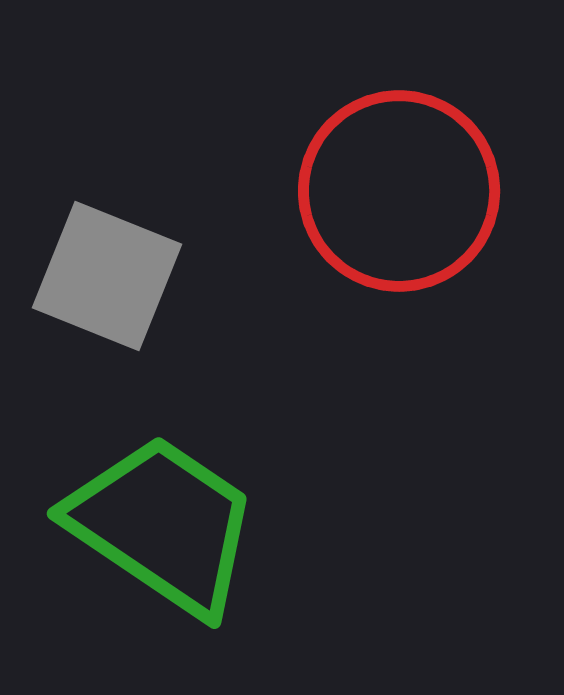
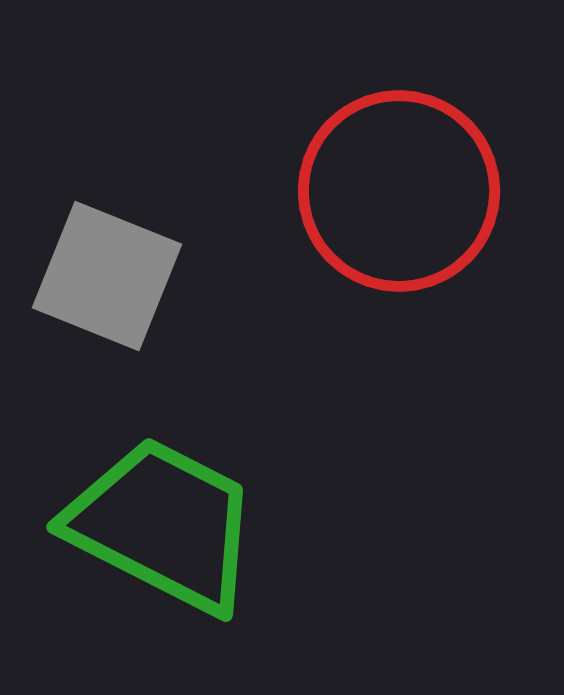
green trapezoid: rotated 7 degrees counterclockwise
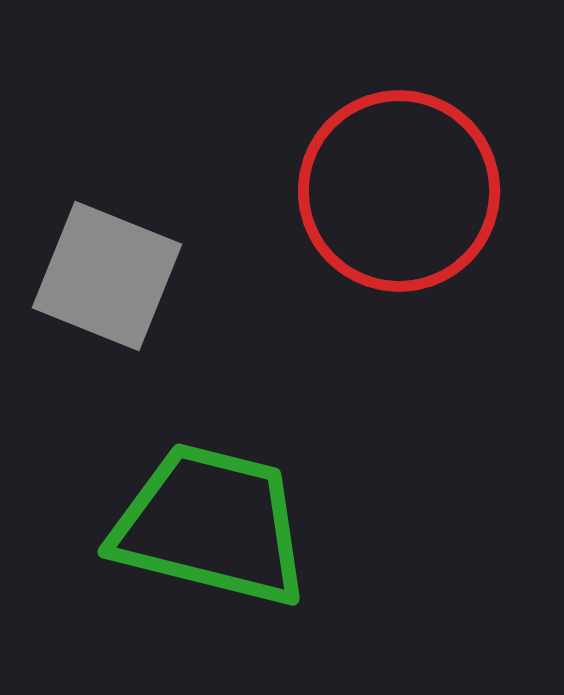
green trapezoid: moved 48 px right; rotated 13 degrees counterclockwise
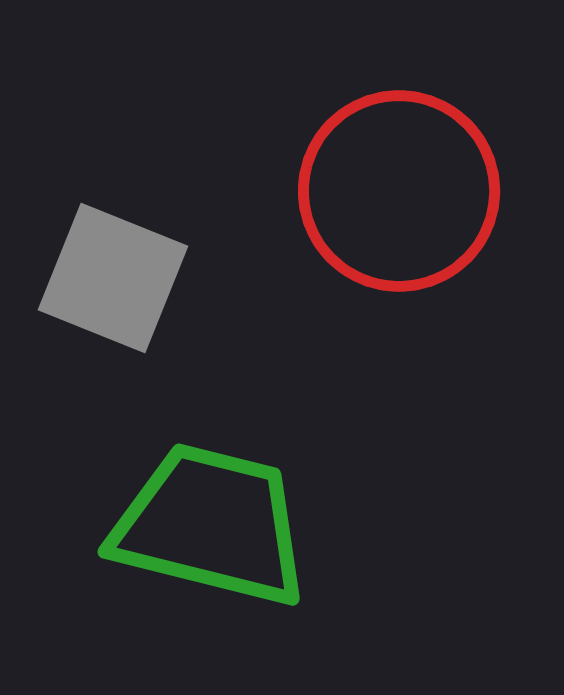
gray square: moved 6 px right, 2 px down
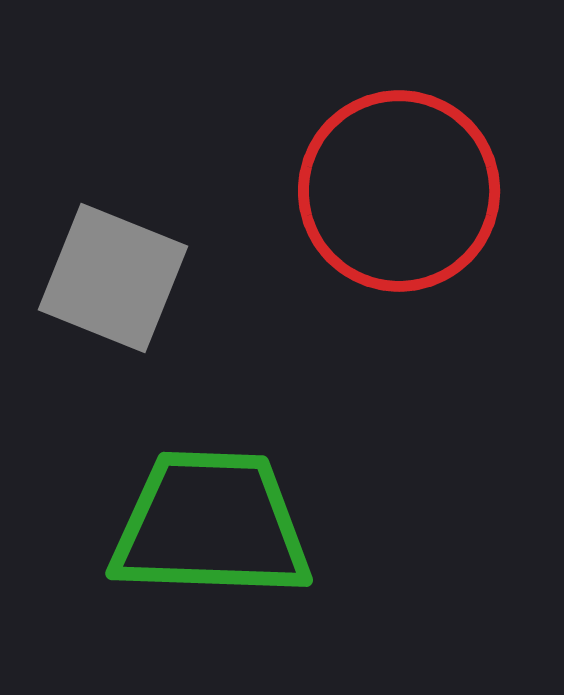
green trapezoid: rotated 12 degrees counterclockwise
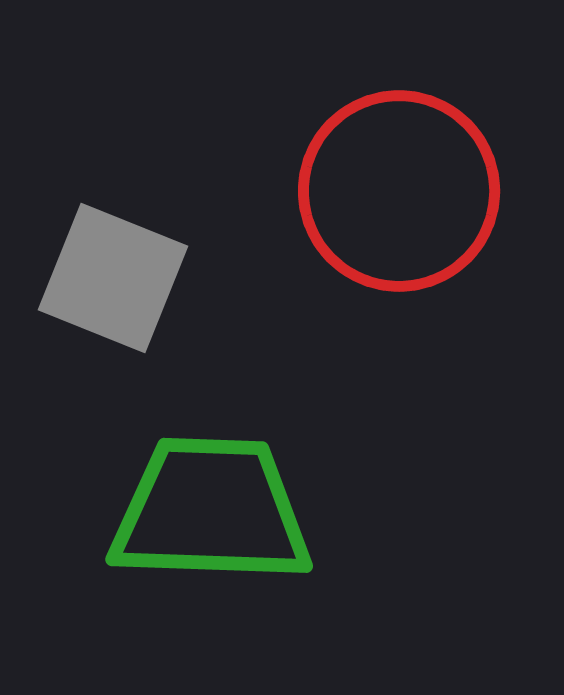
green trapezoid: moved 14 px up
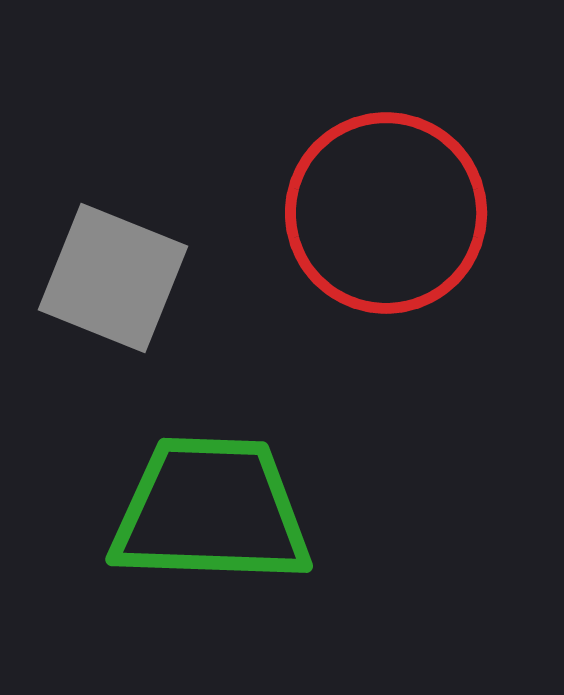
red circle: moved 13 px left, 22 px down
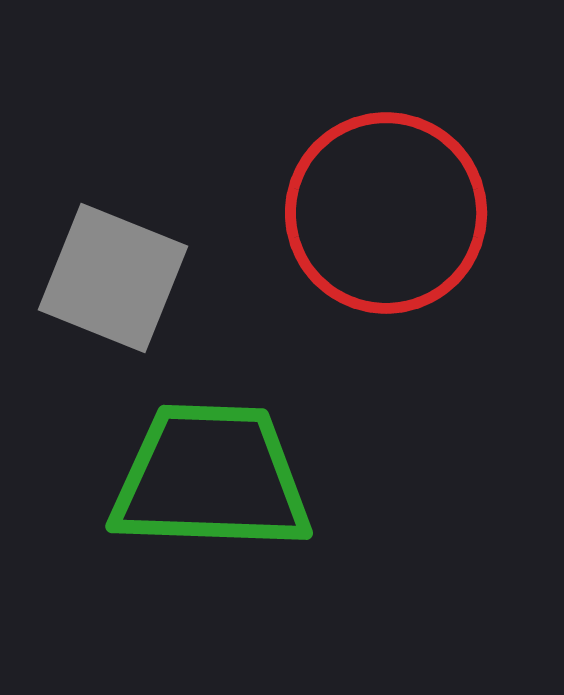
green trapezoid: moved 33 px up
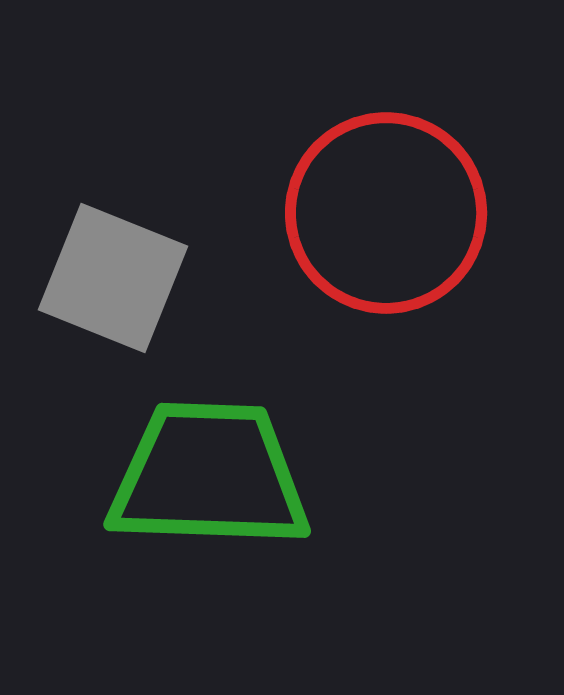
green trapezoid: moved 2 px left, 2 px up
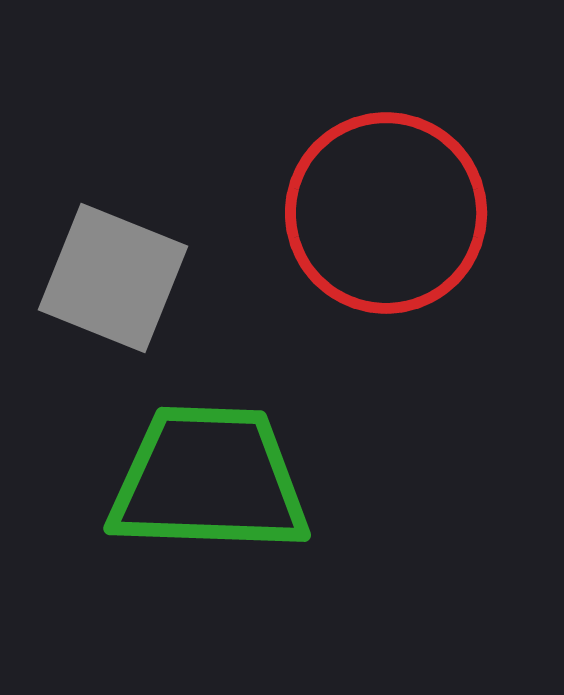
green trapezoid: moved 4 px down
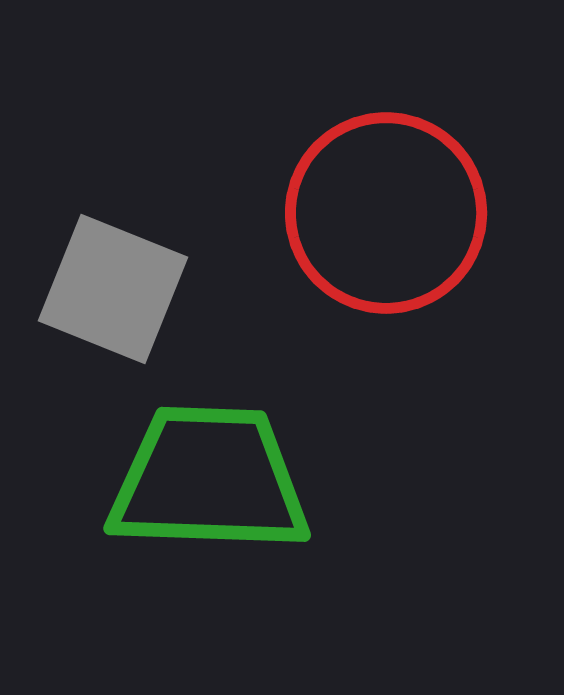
gray square: moved 11 px down
